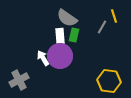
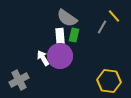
yellow line: rotated 24 degrees counterclockwise
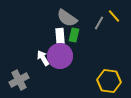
gray line: moved 3 px left, 4 px up
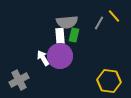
gray semicircle: moved 4 px down; rotated 40 degrees counterclockwise
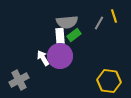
yellow line: rotated 24 degrees clockwise
green rectangle: rotated 40 degrees clockwise
